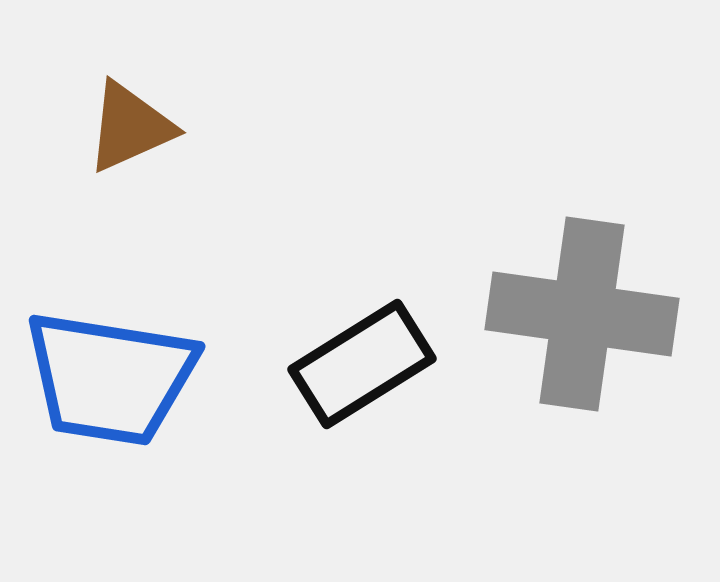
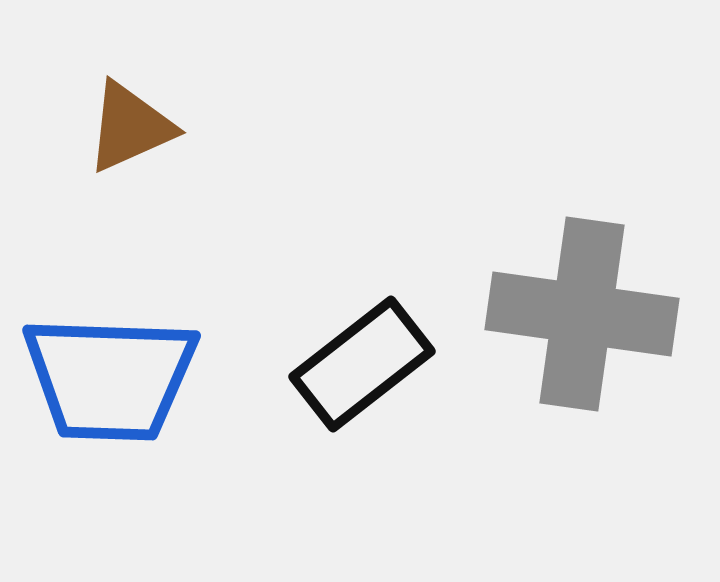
black rectangle: rotated 6 degrees counterclockwise
blue trapezoid: rotated 7 degrees counterclockwise
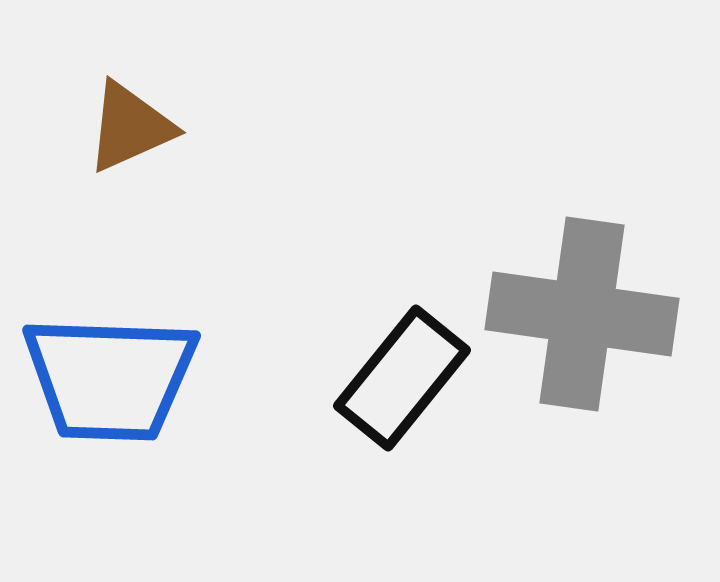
black rectangle: moved 40 px right, 14 px down; rotated 13 degrees counterclockwise
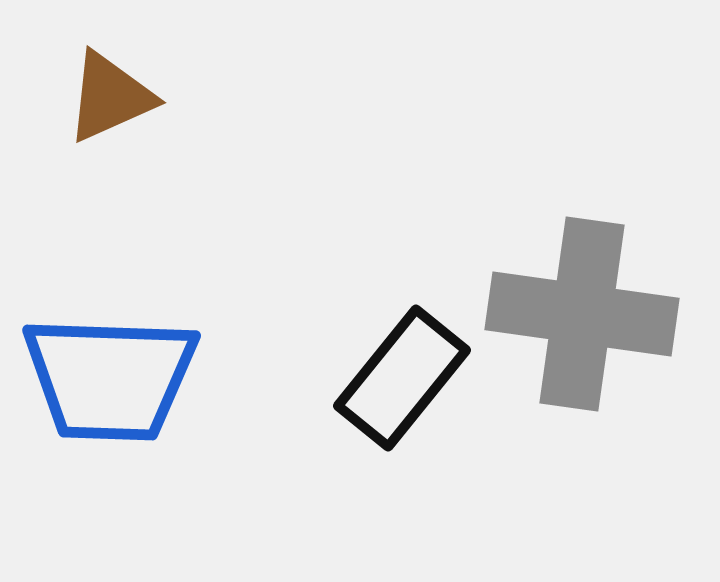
brown triangle: moved 20 px left, 30 px up
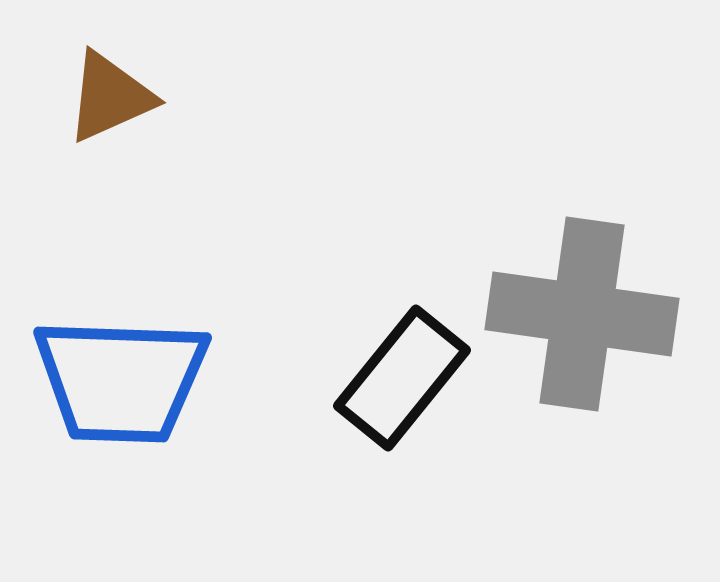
blue trapezoid: moved 11 px right, 2 px down
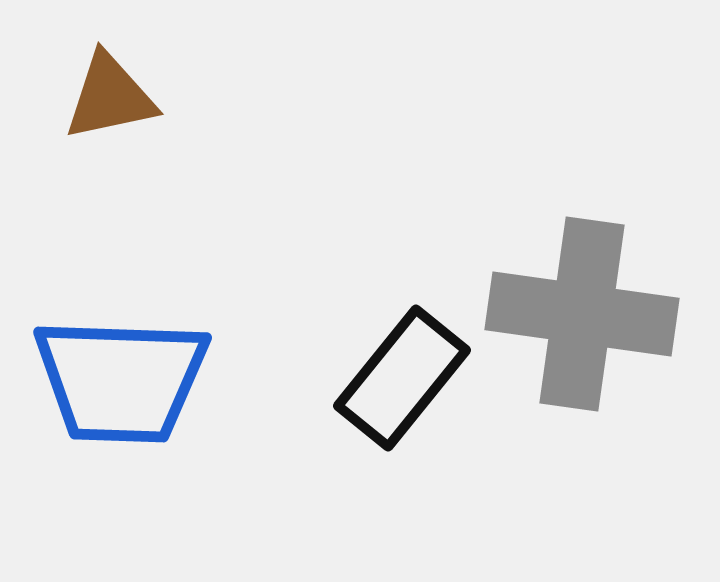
brown triangle: rotated 12 degrees clockwise
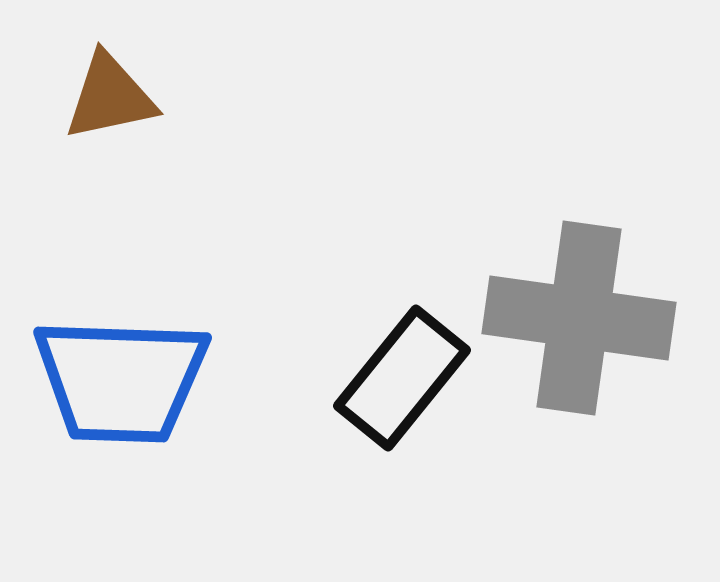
gray cross: moved 3 px left, 4 px down
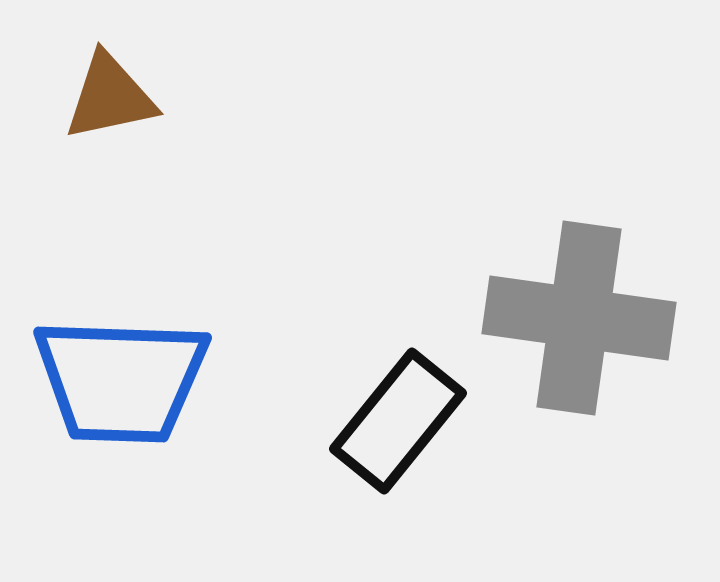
black rectangle: moved 4 px left, 43 px down
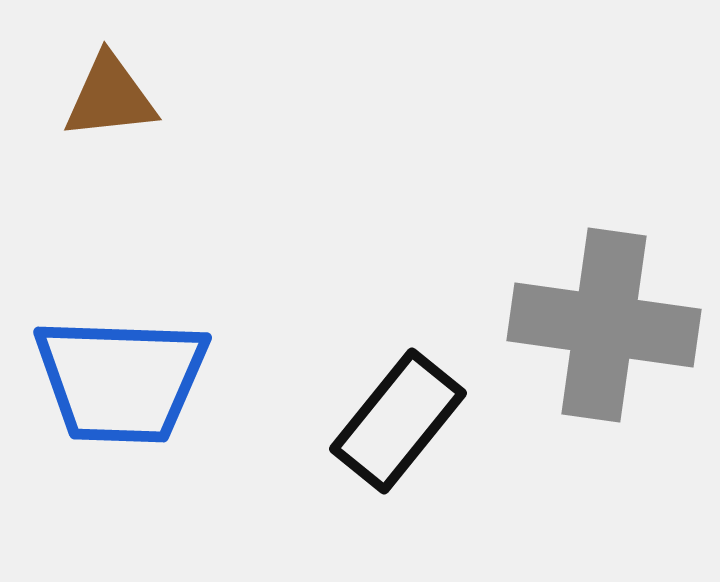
brown triangle: rotated 6 degrees clockwise
gray cross: moved 25 px right, 7 px down
